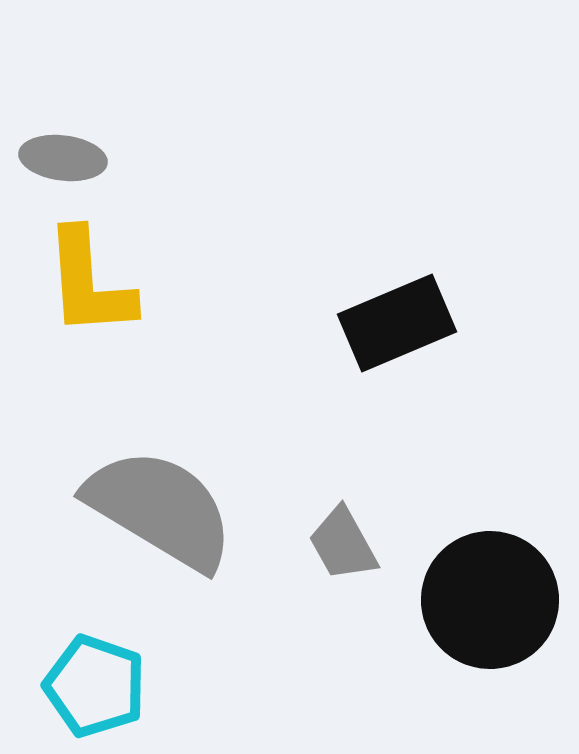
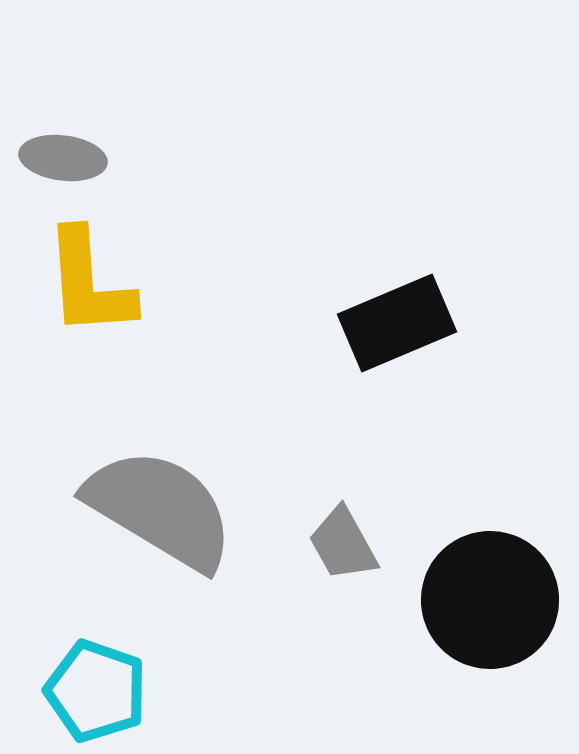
cyan pentagon: moved 1 px right, 5 px down
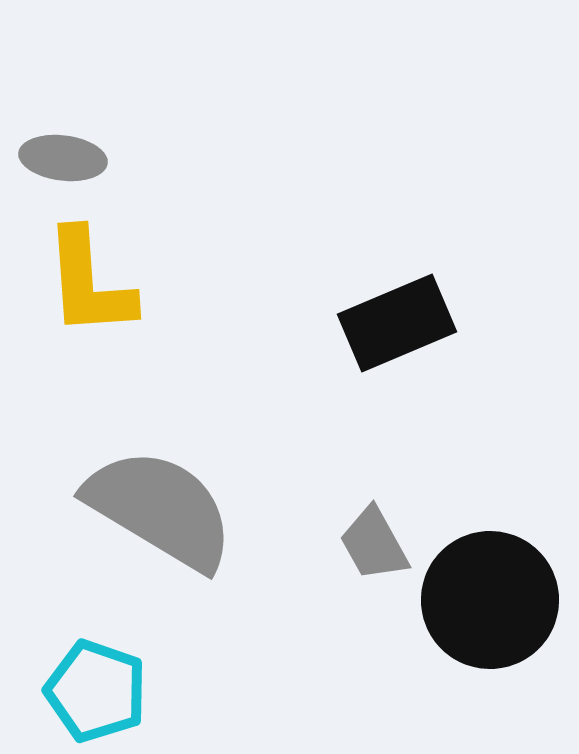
gray trapezoid: moved 31 px right
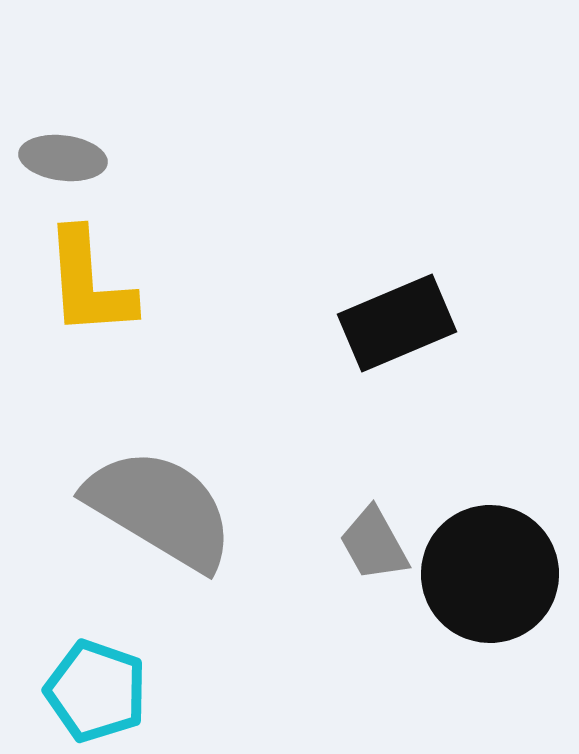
black circle: moved 26 px up
